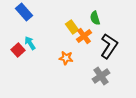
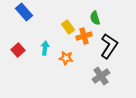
yellow rectangle: moved 4 px left
orange cross: rotated 21 degrees clockwise
cyan arrow: moved 15 px right, 5 px down; rotated 40 degrees clockwise
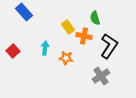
orange cross: rotated 28 degrees clockwise
red square: moved 5 px left, 1 px down
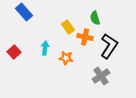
orange cross: moved 1 px right, 1 px down
red square: moved 1 px right, 1 px down
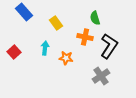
yellow rectangle: moved 12 px left, 4 px up
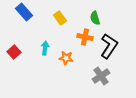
yellow rectangle: moved 4 px right, 5 px up
